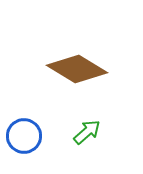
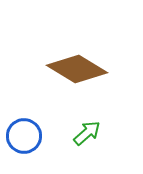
green arrow: moved 1 px down
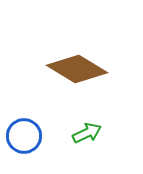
green arrow: rotated 16 degrees clockwise
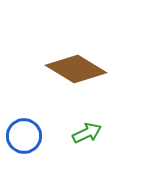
brown diamond: moved 1 px left
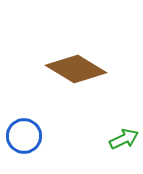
green arrow: moved 37 px right, 6 px down
